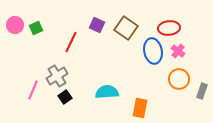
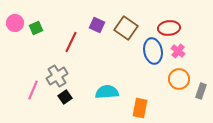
pink circle: moved 2 px up
gray rectangle: moved 1 px left
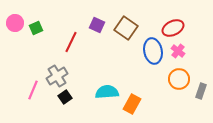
red ellipse: moved 4 px right; rotated 20 degrees counterclockwise
orange rectangle: moved 8 px left, 4 px up; rotated 18 degrees clockwise
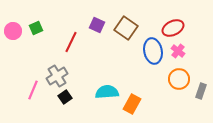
pink circle: moved 2 px left, 8 px down
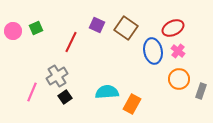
pink line: moved 1 px left, 2 px down
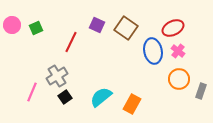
pink circle: moved 1 px left, 6 px up
cyan semicircle: moved 6 px left, 5 px down; rotated 35 degrees counterclockwise
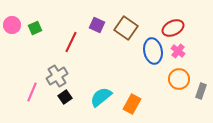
green square: moved 1 px left
